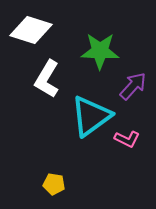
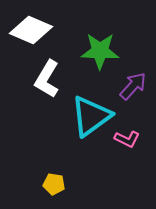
white diamond: rotated 6 degrees clockwise
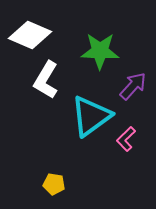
white diamond: moved 1 px left, 5 px down
white L-shape: moved 1 px left, 1 px down
pink L-shape: moved 1 px left; rotated 110 degrees clockwise
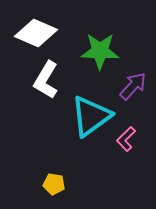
white diamond: moved 6 px right, 2 px up
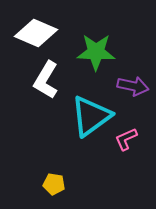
green star: moved 4 px left, 1 px down
purple arrow: rotated 60 degrees clockwise
pink L-shape: rotated 20 degrees clockwise
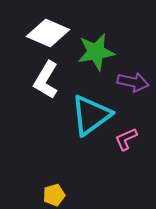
white diamond: moved 12 px right
green star: rotated 12 degrees counterclockwise
purple arrow: moved 4 px up
cyan triangle: moved 1 px up
yellow pentagon: moved 11 px down; rotated 25 degrees counterclockwise
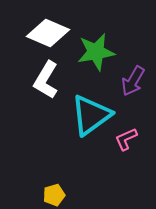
purple arrow: moved 1 px up; rotated 108 degrees clockwise
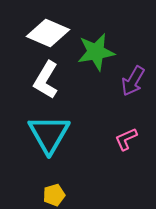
cyan triangle: moved 42 px left, 19 px down; rotated 24 degrees counterclockwise
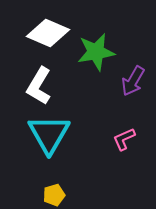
white L-shape: moved 7 px left, 6 px down
pink L-shape: moved 2 px left
